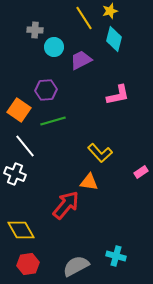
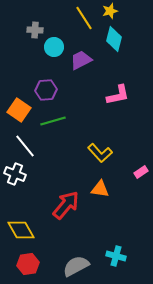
orange triangle: moved 11 px right, 7 px down
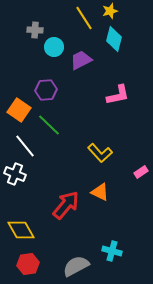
green line: moved 4 px left, 4 px down; rotated 60 degrees clockwise
orange triangle: moved 3 px down; rotated 18 degrees clockwise
cyan cross: moved 4 px left, 5 px up
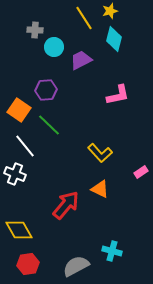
orange triangle: moved 3 px up
yellow diamond: moved 2 px left
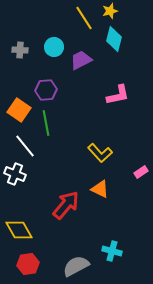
gray cross: moved 15 px left, 20 px down
green line: moved 3 px left, 2 px up; rotated 35 degrees clockwise
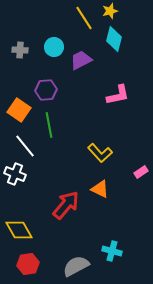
green line: moved 3 px right, 2 px down
